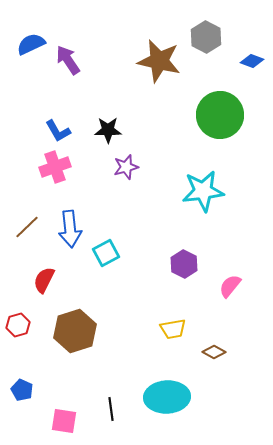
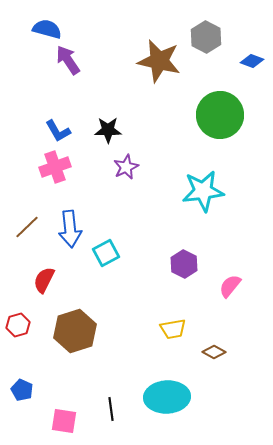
blue semicircle: moved 16 px right, 15 px up; rotated 40 degrees clockwise
purple star: rotated 10 degrees counterclockwise
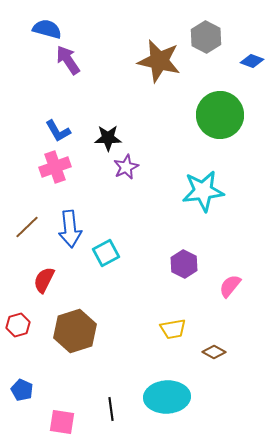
black star: moved 8 px down
pink square: moved 2 px left, 1 px down
